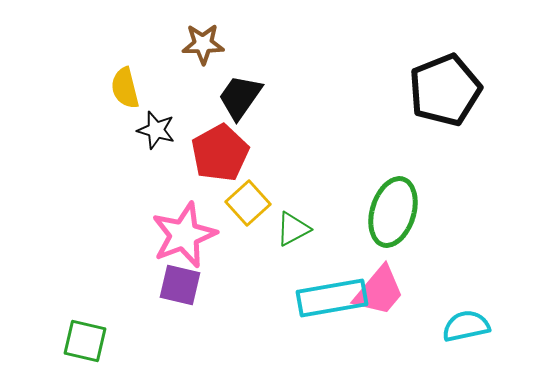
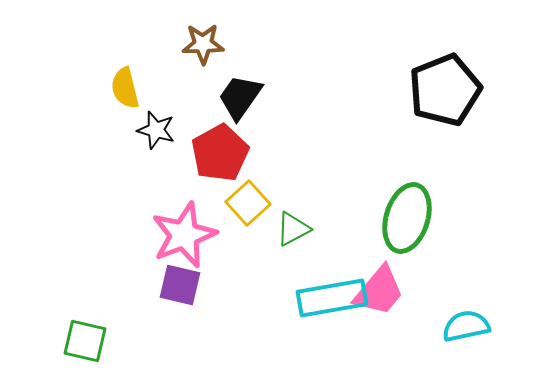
green ellipse: moved 14 px right, 6 px down
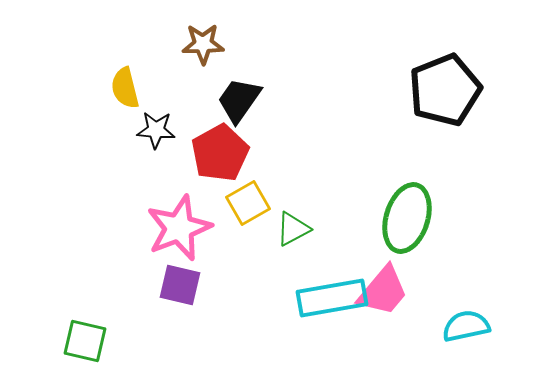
black trapezoid: moved 1 px left, 3 px down
black star: rotated 12 degrees counterclockwise
yellow square: rotated 12 degrees clockwise
pink star: moved 5 px left, 7 px up
pink trapezoid: moved 4 px right
